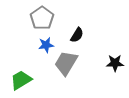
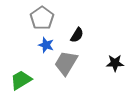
blue star: rotated 28 degrees clockwise
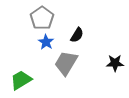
blue star: moved 3 px up; rotated 14 degrees clockwise
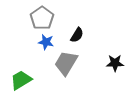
blue star: rotated 21 degrees counterclockwise
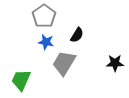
gray pentagon: moved 2 px right, 2 px up
gray trapezoid: moved 2 px left
green trapezoid: rotated 35 degrees counterclockwise
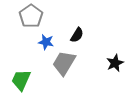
gray pentagon: moved 13 px left
black star: rotated 24 degrees counterclockwise
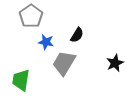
green trapezoid: rotated 15 degrees counterclockwise
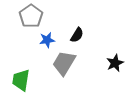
blue star: moved 1 px right, 2 px up; rotated 21 degrees counterclockwise
